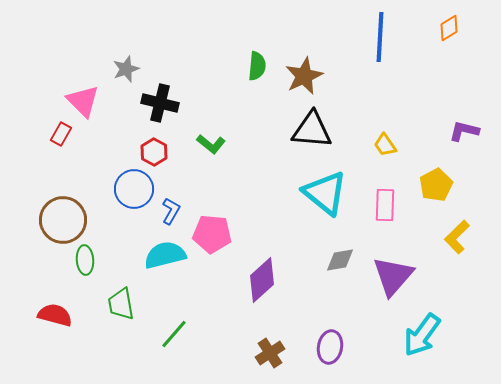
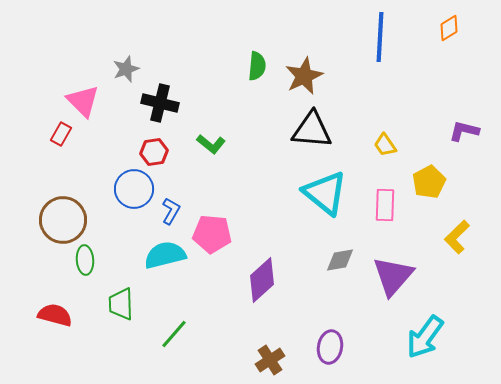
red hexagon: rotated 24 degrees clockwise
yellow pentagon: moved 7 px left, 3 px up
green trapezoid: rotated 8 degrees clockwise
cyan arrow: moved 3 px right, 2 px down
brown cross: moved 7 px down
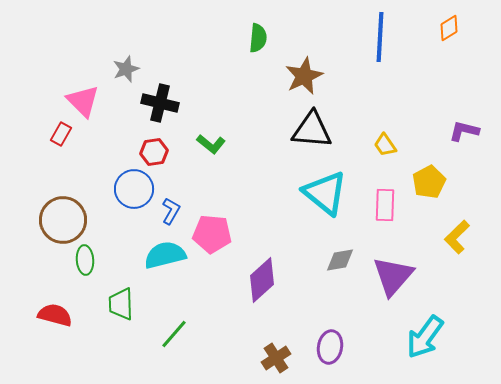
green semicircle: moved 1 px right, 28 px up
brown cross: moved 6 px right, 2 px up
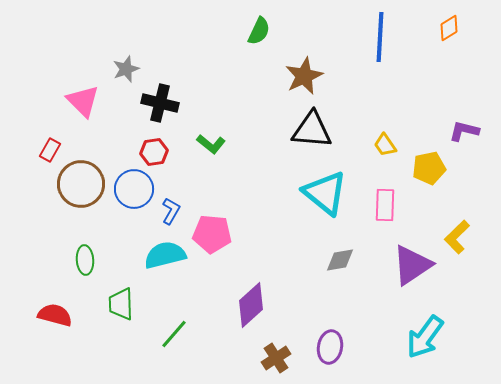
green semicircle: moved 1 px right, 7 px up; rotated 20 degrees clockwise
red rectangle: moved 11 px left, 16 px down
yellow pentagon: moved 14 px up; rotated 16 degrees clockwise
brown circle: moved 18 px right, 36 px up
purple triangle: moved 19 px right, 11 px up; rotated 15 degrees clockwise
purple diamond: moved 11 px left, 25 px down
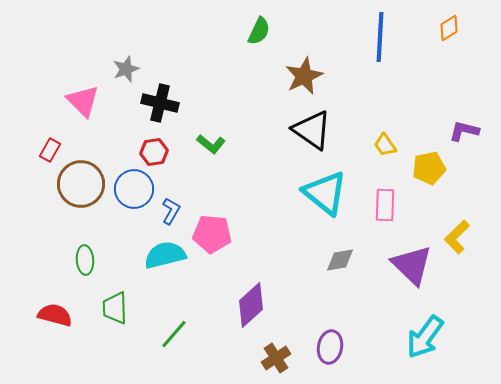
black triangle: rotated 30 degrees clockwise
purple triangle: rotated 42 degrees counterclockwise
green trapezoid: moved 6 px left, 4 px down
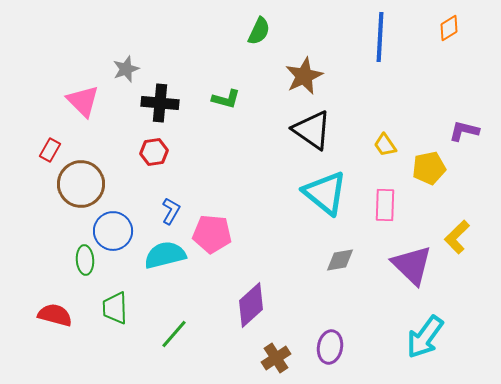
black cross: rotated 9 degrees counterclockwise
green L-shape: moved 15 px right, 45 px up; rotated 24 degrees counterclockwise
blue circle: moved 21 px left, 42 px down
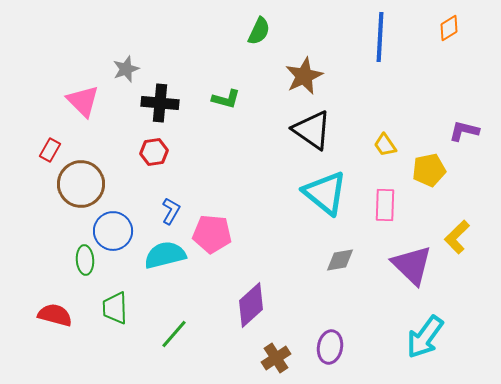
yellow pentagon: moved 2 px down
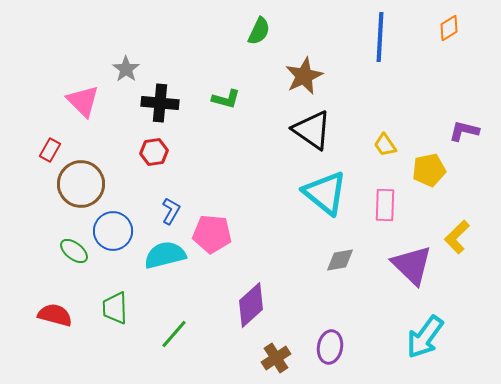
gray star: rotated 16 degrees counterclockwise
green ellipse: moved 11 px left, 9 px up; rotated 48 degrees counterclockwise
